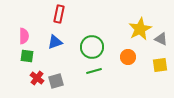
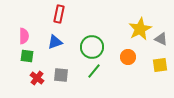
green line: rotated 35 degrees counterclockwise
gray square: moved 5 px right, 6 px up; rotated 21 degrees clockwise
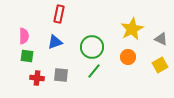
yellow star: moved 8 px left
yellow square: rotated 21 degrees counterclockwise
red cross: rotated 32 degrees counterclockwise
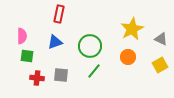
pink semicircle: moved 2 px left
green circle: moved 2 px left, 1 px up
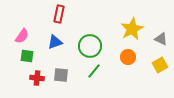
pink semicircle: rotated 35 degrees clockwise
